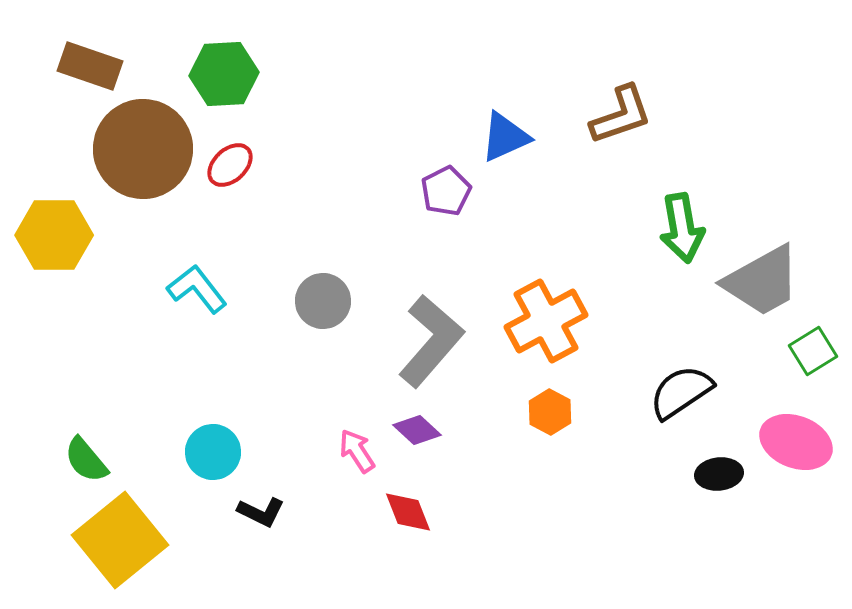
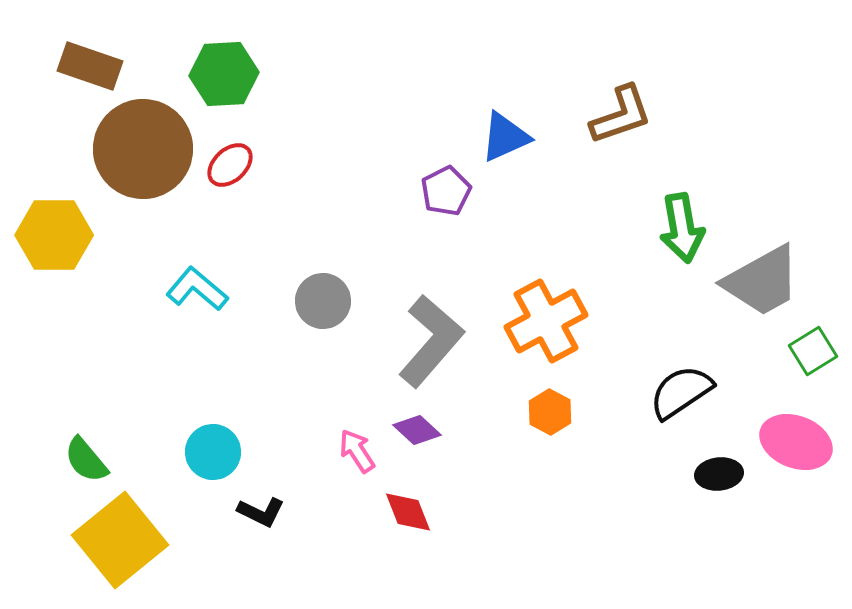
cyan L-shape: rotated 12 degrees counterclockwise
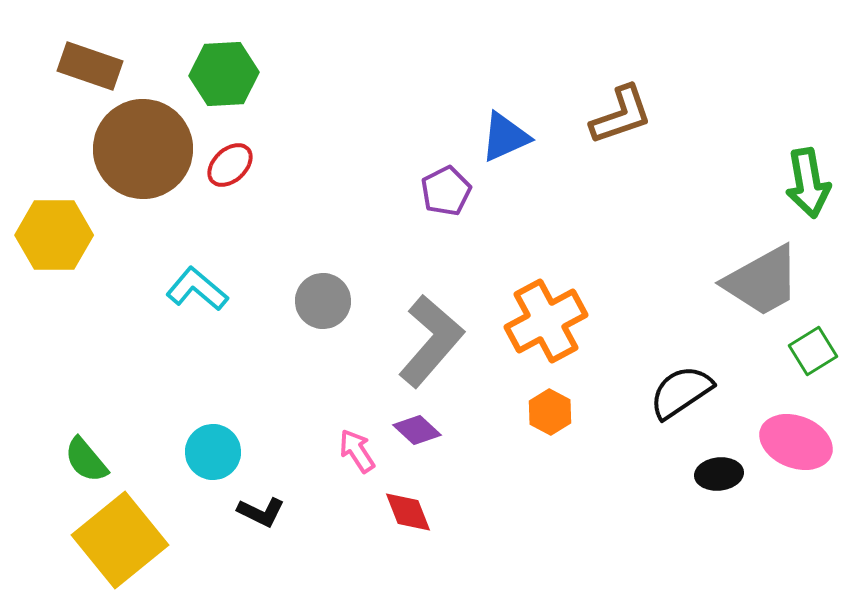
green arrow: moved 126 px right, 45 px up
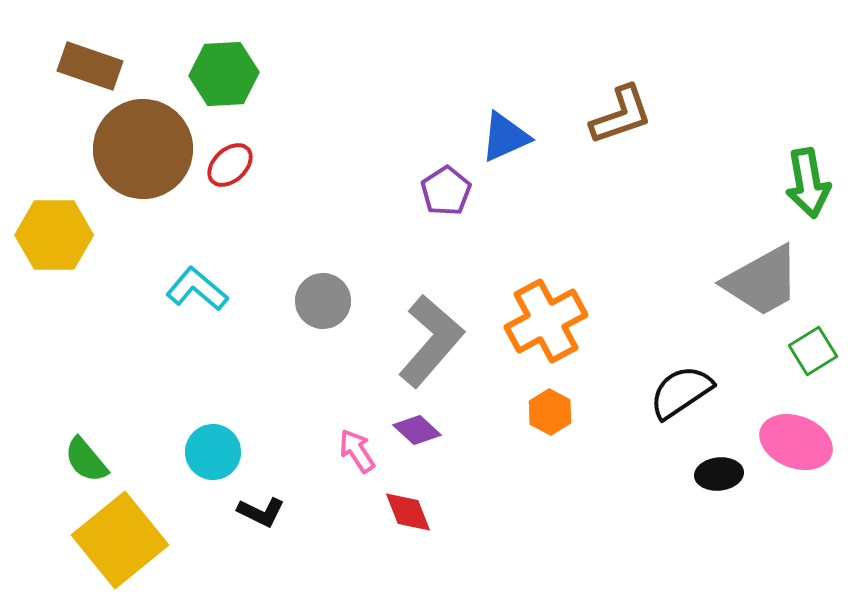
purple pentagon: rotated 6 degrees counterclockwise
